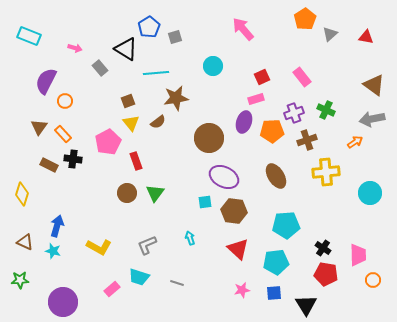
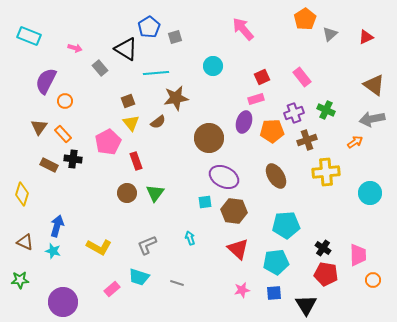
red triangle at (366, 37): rotated 35 degrees counterclockwise
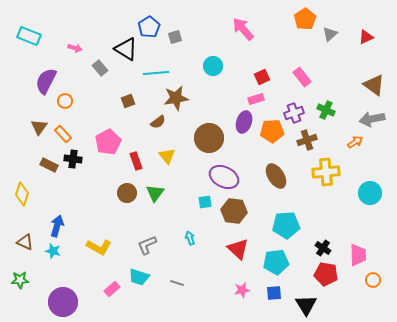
yellow triangle at (131, 123): moved 36 px right, 33 px down
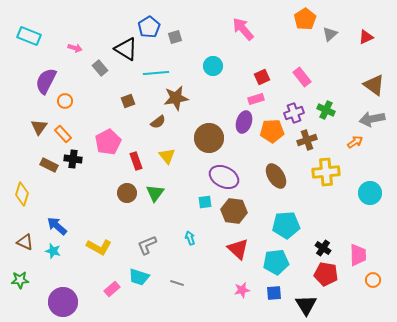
blue arrow at (57, 226): rotated 65 degrees counterclockwise
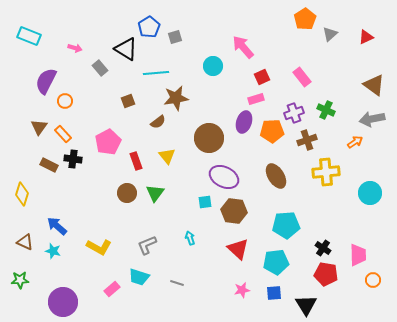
pink arrow at (243, 29): moved 18 px down
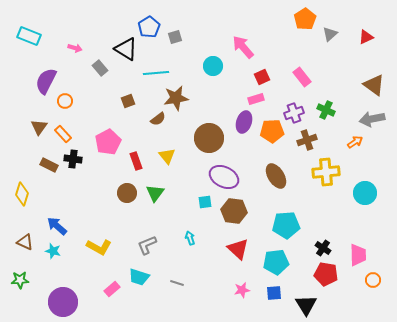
brown semicircle at (158, 122): moved 3 px up
cyan circle at (370, 193): moved 5 px left
